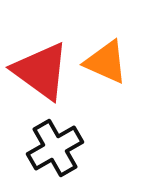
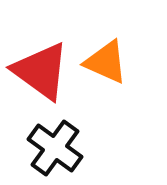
black cross: rotated 24 degrees counterclockwise
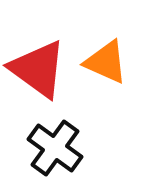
red triangle: moved 3 px left, 2 px up
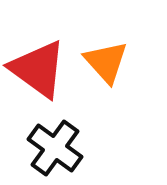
orange triangle: rotated 24 degrees clockwise
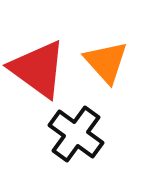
black cross: moved 21 px right, 14 px up
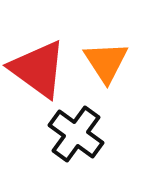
orange triangle: rotated 9 degrees clockwise
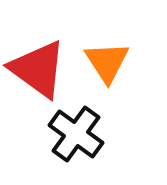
orange triangle: moved 1 px right
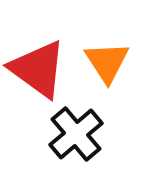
black cross: rotated 14 degrees clockwise
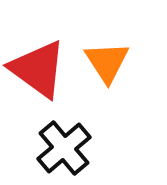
black cross: moved 12 px left, 14 px down
